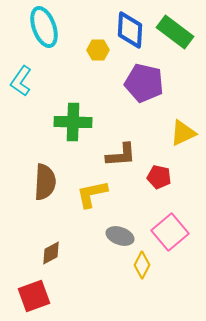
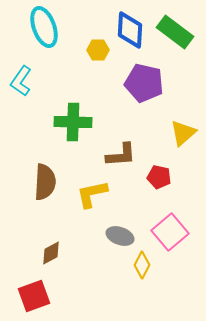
yellow triangle: rotated 16 degrees counterclockwise
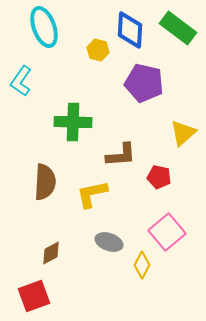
green rectangle: moved 3 px right, 4 px up
yellow hexagon: rotated 15 degrees clockwise
pink square: moved 3 px left
gray ellipse: moved 11 px left, 6 px down
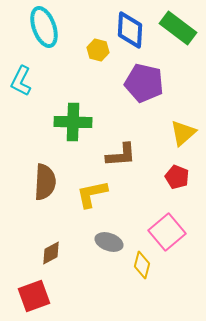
cyan L-shape: rotated 8 degrees counterclockwise
red pentagon: moved 18 px right; rotated 10 degrees clockwise
yellow diamond: rotated 12 degrees counterclockwise
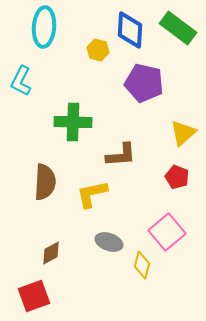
cyan ellipse: rotated 24 degrees clockwise
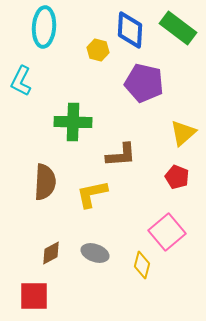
gray ellipse: moved 14 px left, 11 px down
red square: rotated 20 degrees clockwise
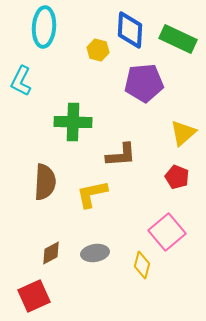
green rectangle: moved 11 px down; rotated 12 degrees counterclockwise
purple pentagon: rotated 18 degrees counterclockwise
gray ellipse: rotated 28 degrees counterclockwise
red square: rotated 24 degrees counterclockwise
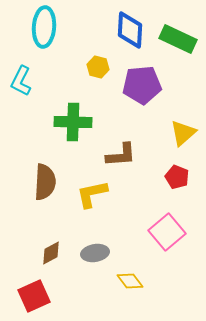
yellow hexagon: moved 17 px down
purple pentagon: moved 2 px left, 2 px down
yellow diamond: moved 12 px left, 16 px down; rotated 52 degrees counterclockwise
